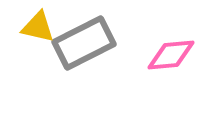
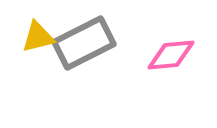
yellow triangle: moved 10 px down; rotated 27 degrees counterclockwise
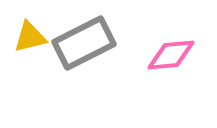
yellow triangle: moved 8 px left
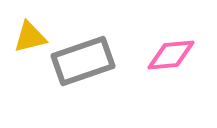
gray rectangle: moved 1 px left, 18 px down; rotated 8 degrees clockwise
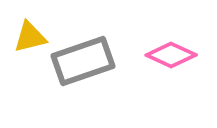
pink diamond: rotated 30 degrees clockwise
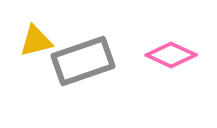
yellow triangle: moved 6 px right, 4 px down
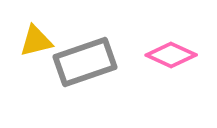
gray rectangle: moved 2 px right, 1 px down
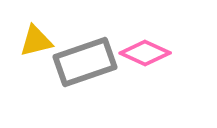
pink diamond: moved 26 px left, 2 px up
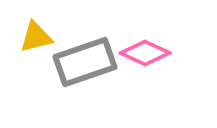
yellow triangle: moved 4 px up
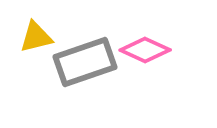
pink diamond: moved 3 px up
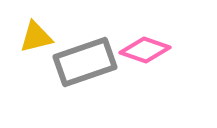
pink diamond: rotated 6 degrees counterclockwise
